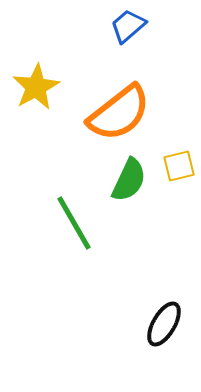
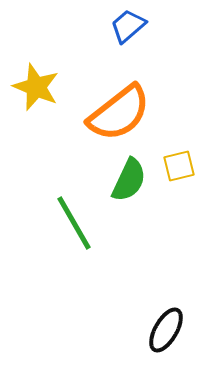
yellow star: rotated 21 degrees counterclockwise
black ellipse: moved 2 px right, 6 px down
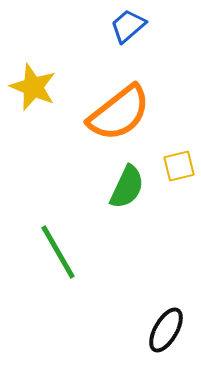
yellow star: moved 3 px left
green semicircle: moved 2 px left, 7 px down
green line: moved 16 px left, 29 px down
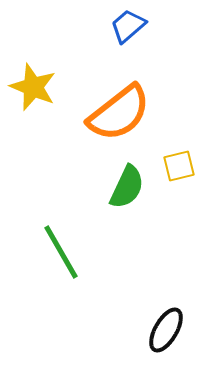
green line: moved 3 px right
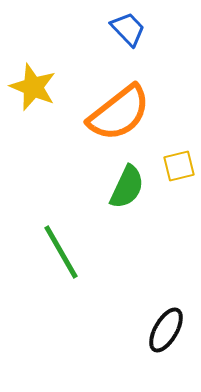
blue trapezoid: moved 3 px down; rotated 87 degrees clockwise
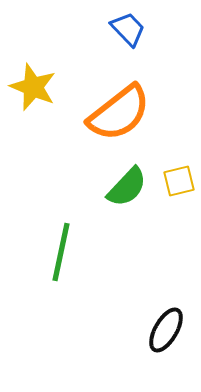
yellow square: moved 15 px down
green semicircle: rotated 18 degrees clockwise
green line: rotated 42 degrees clockwise
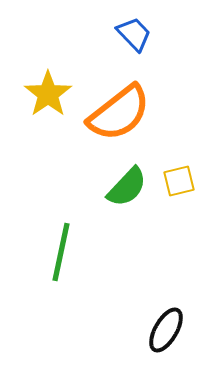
blue trapezoid: moved 6 px right, 5 px down
yellow star: moved 15 px right, 7 px down; rotated 15 degrees clockwise
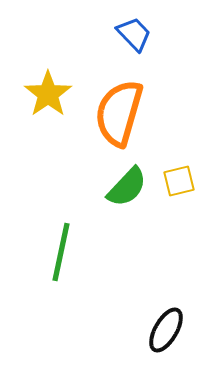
orange semicircle: rotated 144 degrees clockwise
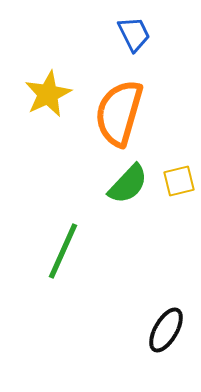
blue trapezoid: rotated 18 degrees clockwise
yellow star: rotated 9 degrees clockwise
green semicircle: moved 1 px right, 3 px up
green line: moved 2 px right, 1 px up; rotated 12 degrees clockwise
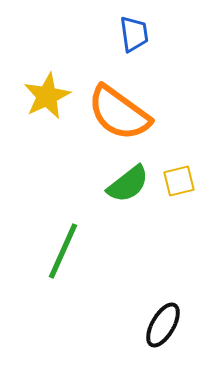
blue trapezoid: rotated 18 degrees clockwise
yellow star: moved 1 px left, 2 px down
orange semicircle: rotated 70 degrees counterclockwise
green semicircle: rotated 9 degrees clockwise
black ellipse: moved 3 px left, 5 px up
